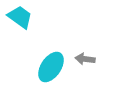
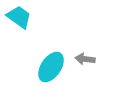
cyan trapezoid: moved 1 px left
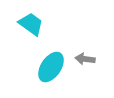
cyan trapezoid: moved 12 px right, 7 px down
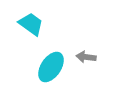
gray arrow: moved 1 px right, 2 px up
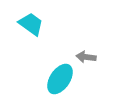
cyan ellipse: moved 9 px right, 12 px down
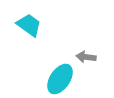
cyan trapezoid: moved 2 px left, 1 px down
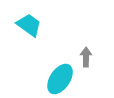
gray arrow: rotated 84 degrees clockwise
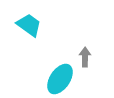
gray arrow: moved 1 px left
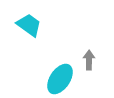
gray arrow: moved 4 px right, 3 px down
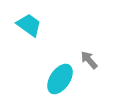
gray arrow: rotated 42 degrees counterclockwise
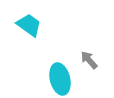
cyan ellipse: rotated 48 degrees counterclockwise
